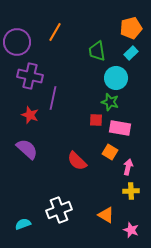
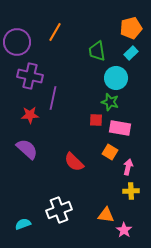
red star: rotated 24 degrees counterclockwise
red semicircle: moved 3 px left, 1 px down
orange triangle: rotated 24 degrees counterclockwise
pink star: moved 7 px left; rotated 14 degrees clockwise
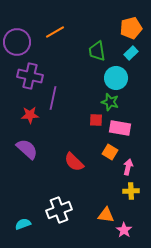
orange line: rotated 30 degrees clockwise
